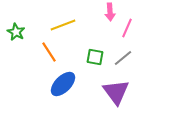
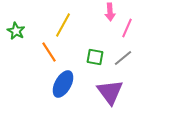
yellow line: rotated 40 degrees counterclockwise
green star: moved 1 px up
blue ellipse: rotated 16 degrees counterclockwise
purple triangle: moved 6 px left
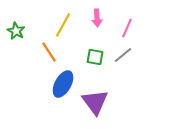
pink arrow: moved 13 px left, 6 px down
gray line: moved 3 px up
purple triangle: moved 15 px left, 10 px down
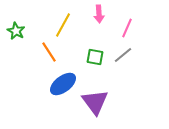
pink arrow: moved 2 px right, 4 px up
blue ellipse: rotated 24 degrees clockwise
